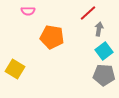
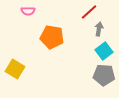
red line: moved 1 px right, 1 px up
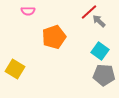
gray arrow: moved 8 px up; rotated 56 degrees counterclockwise
orange pentagon: moved 2 px right; rotated 30 degrees counterclockwise
cyan square: moved 4 px left; rotated 18 degrees counterclockwise
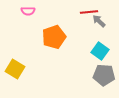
red line: rotated 36 degrees clockwise
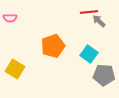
pink semicircle: moved 18 px left, 7 px down
orange pentagon: moved 1 px left, 9 px down
cyan square: moved 11 px left, 3 px down
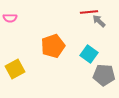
yellow square: rotated 30 degrees clockwise
